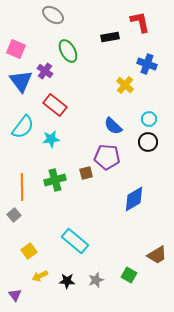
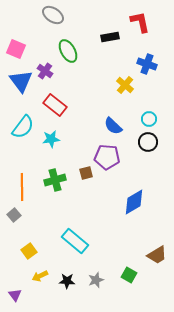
blue diamond: moved 3 px down
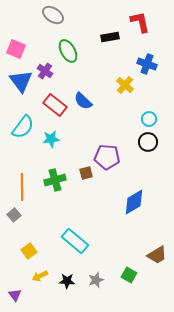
blue semicircle: moved 30 px left, 25 px up
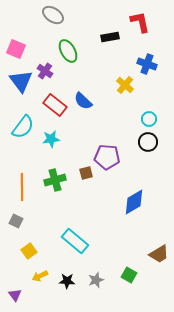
gray square: moved 2 px right, 6 px down; rotated 24 degrees counterclockwise
brown trapezoid: moved 2 px right, 1 px up
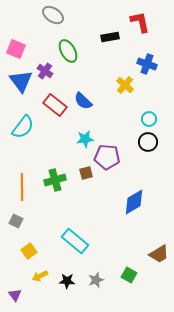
cyan star: moved 34 px right
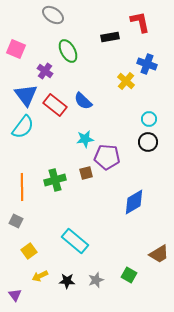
blue triangle: moved 5 px right, 14 px down
yellow cross: moved 1 px right, 4 px up
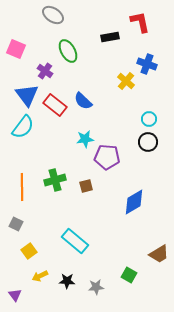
blue triangle: moved 1 px right
brown square: moved 13 px down
gray square: moved 3 px down
gray star: moved 7 px down; rotated 14 degrees clockwise
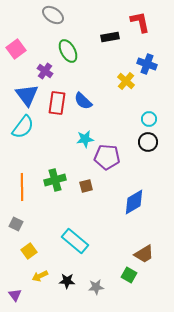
pink square: rotated 30 degrees clockwise
red rectangle: moved 2 px right, 2 px up; rotated 60 degrees clockwise
brown trapezoid: moved 15 px left
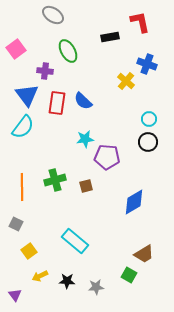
purple cross: rotated 28 degrees counterclockwise
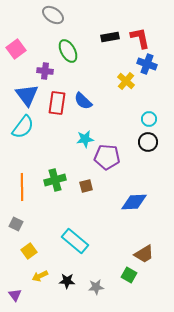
red L-shape: moved 16 px down
blue diamond: rotated 28 degrees clockwise
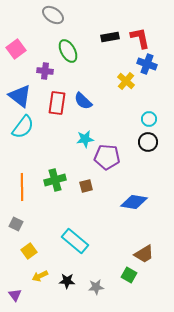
blue triangle: moved 7 px left, 1 px down; rotated 15 degrees counterclockwise
blue diamond: rotated 12 degrees clockwise
